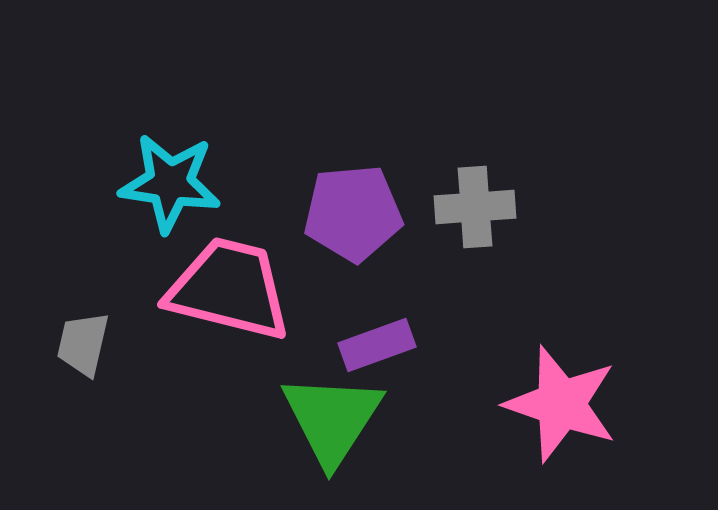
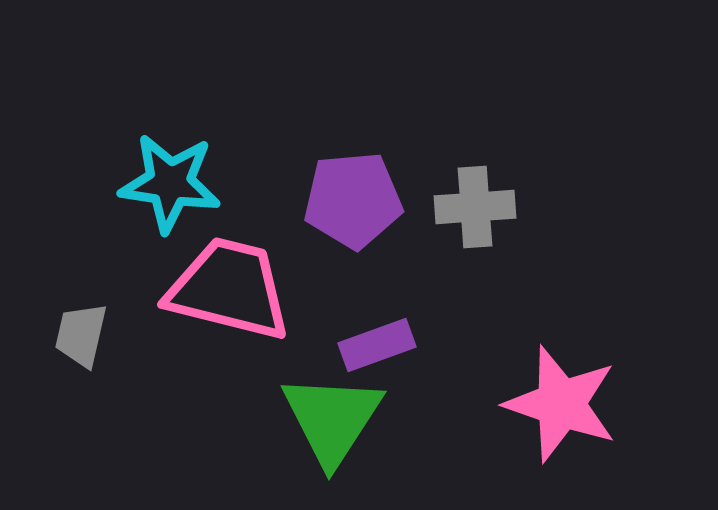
purple pentagon: moved 13 px up
gray trapezoid: moved 2 px left, 9 px up
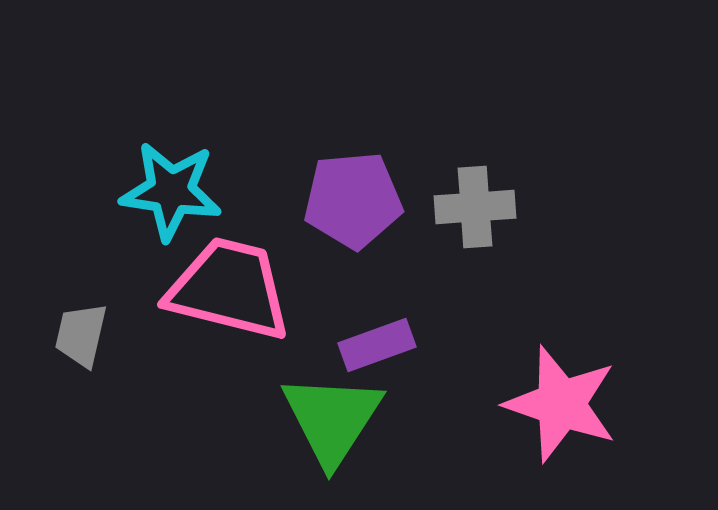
cyan star: moved 1 px right, 8 px down
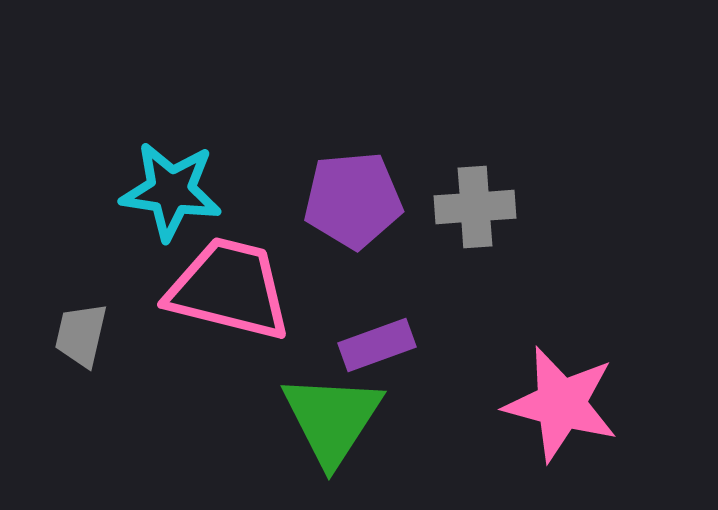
pink star: rotated 4 degrees counterclockwise
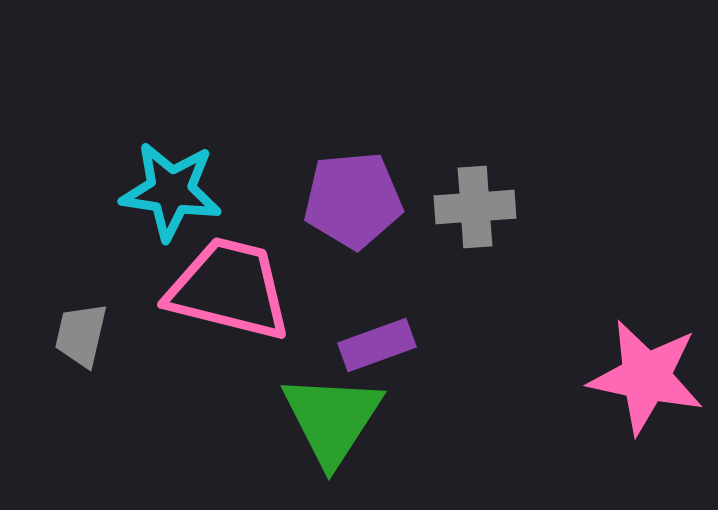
pink star: moved 85 px right, 27 px up; rotated 3 degrees counterclockwise
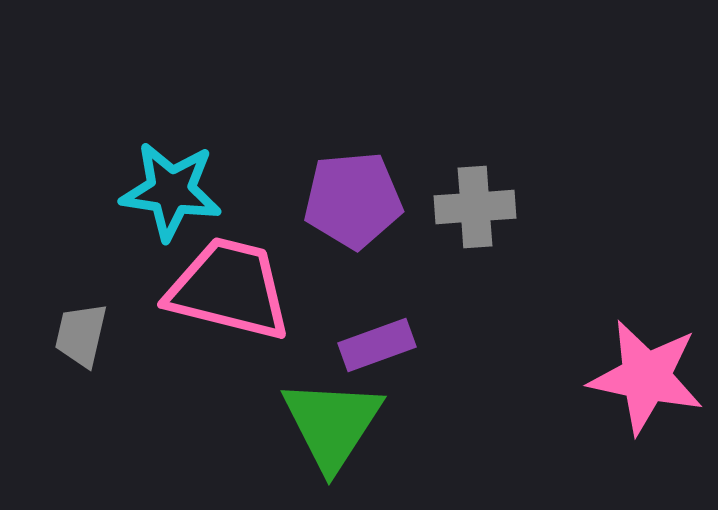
green triangle: moved 5 px down
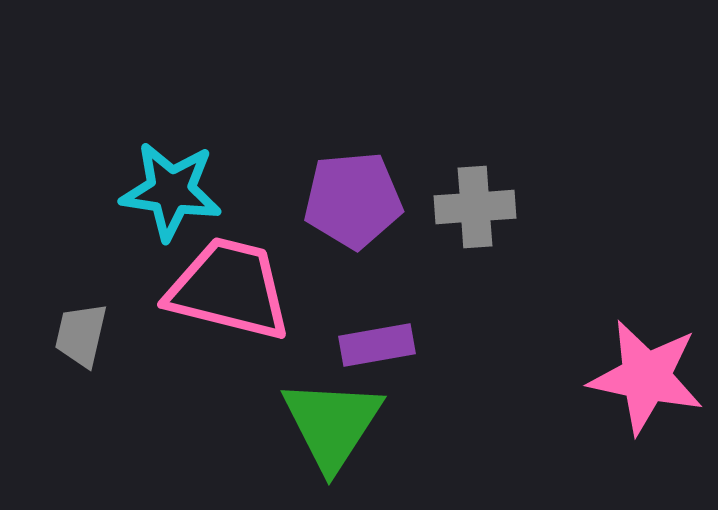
purple rectangle: rotated 10 degrees clockwise
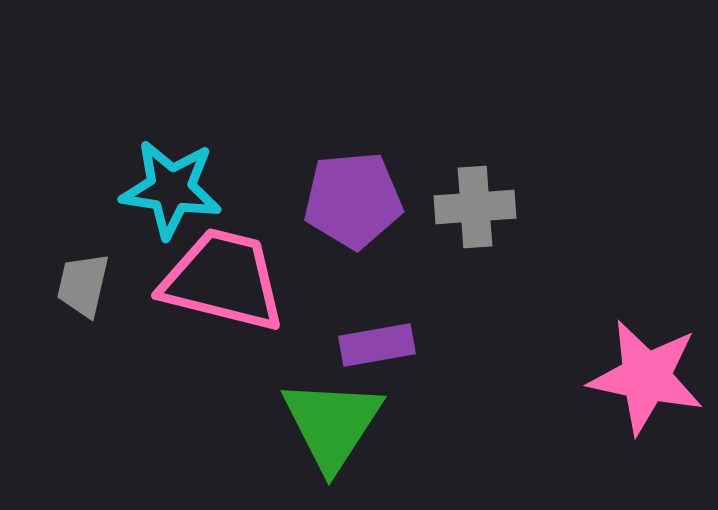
cyan star: moved 2 px up
pink trapezoid: moved 6 px left, 9 px up
gray trapezoid: moved 2 px right, 50 px up
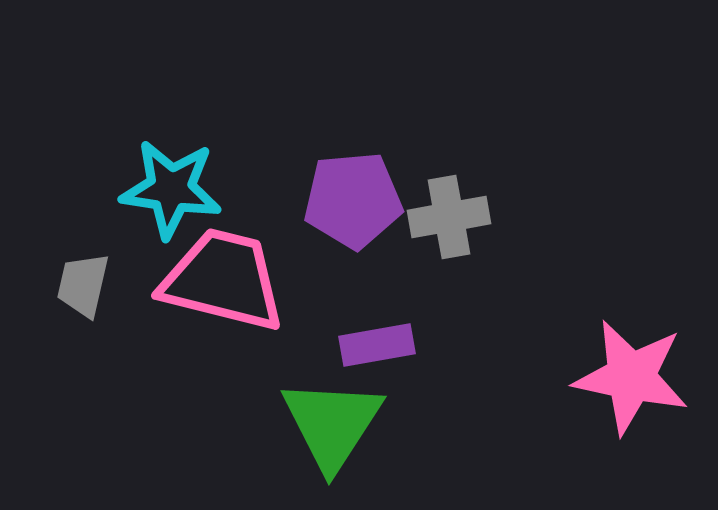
gray cross: moved 26 px left, 10 px down; rotated 6 degrees counterclockwise
pink star: moved 15 px left
